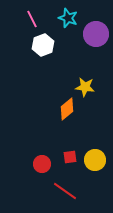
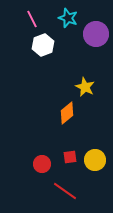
yellow star: rotated 18 degrees clockwise
orange diamond: moved 4 px down
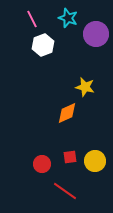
yellow star: rotated 12 degrees counterclockwise
orange diamond: rotated 15 degrees clockwise
yellow circle: moved 1 px down
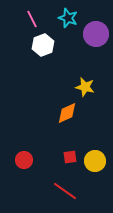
red circle: moved 18 px left, 4 px up
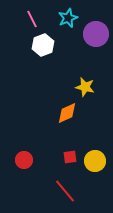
cyan star: rotated 30 degrees clockwise
red line: rotated 15 degrees clockwise
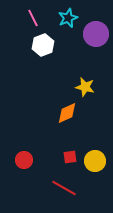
pink line: moved 1 px right, 1 px up
red line: moved 1 px left, 3 px up; rotated 20 degrees counterclockwise
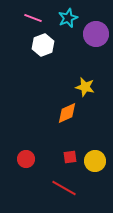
pink line: rotated 42 degrees counterclockwise
red circle: moved 2 px right, 1 px up
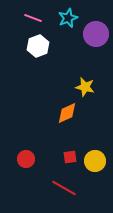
white hexagon: moved 5 px left, 1 px down
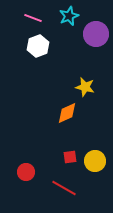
cyan star: moved 1 px right, 2 px up
red circle: moved 13 px down
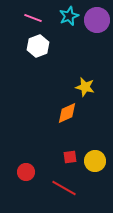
purple circle: moved 1 px right, 14 px up
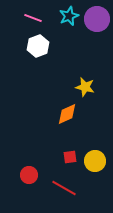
purple circle: moved 1 px up
orange diamond: moved 1 px down
red circle: moved 3 px right, 3 px down
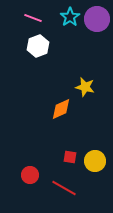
cyan star: moved 1 px right, 1 px down; rotated 12 degrees counterclockwise
orange diamond: moved 6 px left, 5 px up
red square: rotated 16 degrees clockwise
red circle: moved 1 px right
